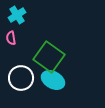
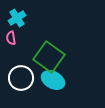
cyan cross: moved 3 px down
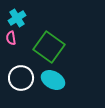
green square: moved 10 px up
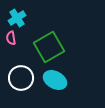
green square: rotated 24 degrees clockwise
cyan ellipse: moved 2 px right
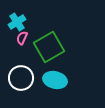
cyan cross: moved 4 px down
pink semicircle: moved 11 px right; rotated 32 degrees clockwise
cyan ellipse: rotated 15 degrees counterclockwise
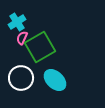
green square: moved 9 px left
cyan ellipse: rotated 30 degrees clockwise
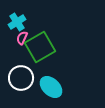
cyan ellipse: moved 4 px left, 7 px down
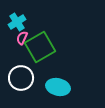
cyan ellipse: moved 7 px right; rotated 30 degrees counterclockwise
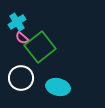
pink semicircle: rotated 72 degrees counterclockwise
green square: rotated 8 degrees counterclockwise
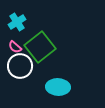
pink semicircle: moved 7 px left, 9 px down
white circle: moved 1 px left, 12 px up
cyan ellipse: rotated 10 degrees counterclockwise
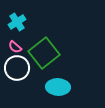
green square: moved 4 px right, 6 px down
white circle: moved 3 px left, 2 px down
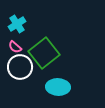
cyan cross: moved 2 px down
white circle: moved 3 px right, 1 px up
